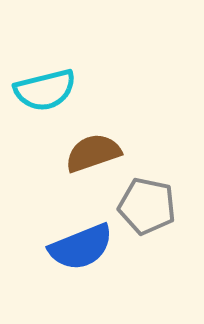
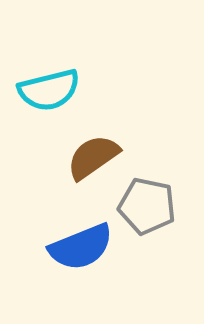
cyan semicircle: moved 4 px right
brown semicircle: moved 4 px down; rotated 16 degrees counterclockwise
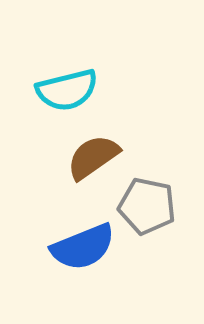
cyan semicircle: moved 18 px right
blue semicircle: moved 2 px right
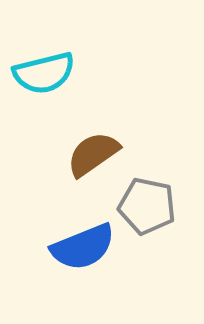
cyan semicircle: moved 23 px left, 17 px up
brown semicircle: moved 3 px up
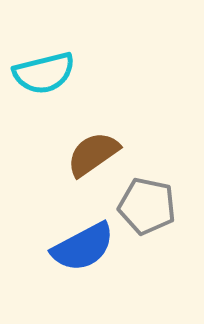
blue semicircle: rotated 6 degrees counterclockwise
